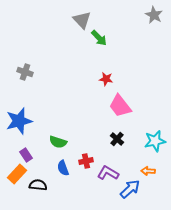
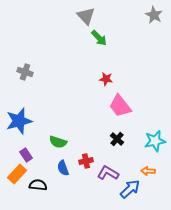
gray triangle: moved 4 px right, 4 px up
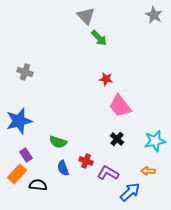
red cross: rotated 32 degrees clockwise
blue arrow: moved 3 px down
